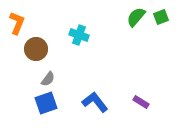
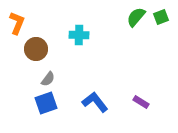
cyan cross: rotated 18 degrees counterclockwise
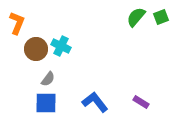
cyan cross: moved 18 px left, 11 px down; rotated 24 degrees clockwise
blue square: rotated 20 degrees clockwise
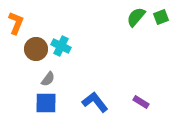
orange L-shape: moved 1 px left
